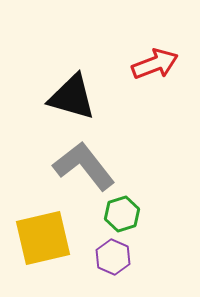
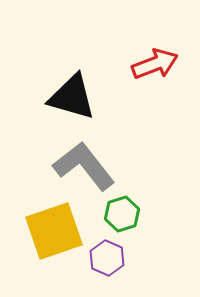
yellow square: moved 11 px right, 7 px up; rotated 6 degrees counterclockwise
purple hexagon: moved 6 px left, 1 px down
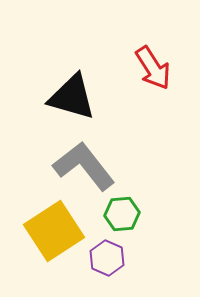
red arrow: moved 2 px left, 4 px down; rotated 78 degrees clockwise
green hexagon: rotated 12 degrees clockwise
yellow square: rotated 14 degrees counterclockwise
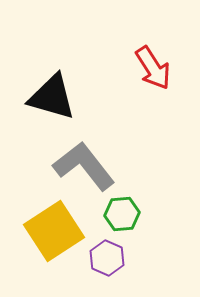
black triangle: moved 20 px left
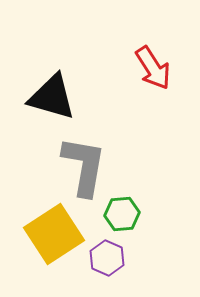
gray L-shape: rotated 48 degrees clockwise
yellow square: moved 3 px down
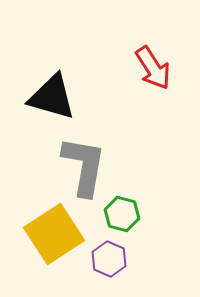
green hexagon: rotated 20 degrees clockwise
purple hexagon: moved 2 px right, 1 px down
